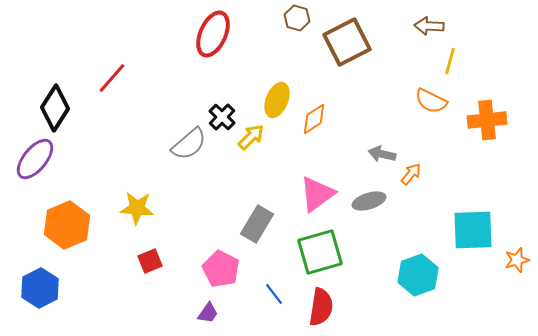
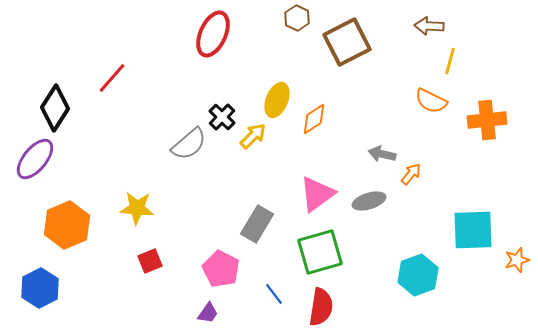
brown hexagon: rotated 10 degrees clockwise
yellow arrow: moved 2 px right, 1 px up
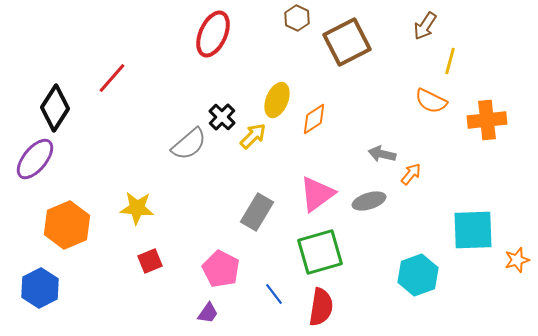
brown arrow: moved 4 px left; rotated 60 degrees counterclockwise
gray rectangle: moved 12 px up
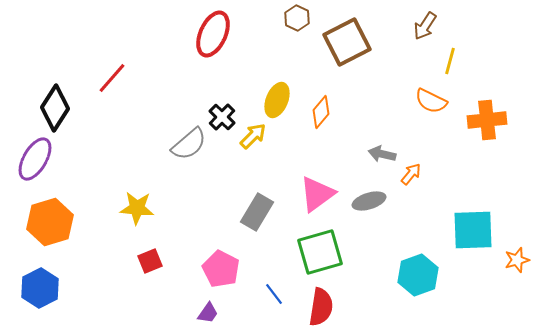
orange diamond: moved 7 px right, 7 px up; rotated 16 degrees counterclockwise
purple ellipse: rotated 9 degrees counterclockwise
orange hexagon: moved 17 px left, 3 px up; rotated 6 degrees clockwise
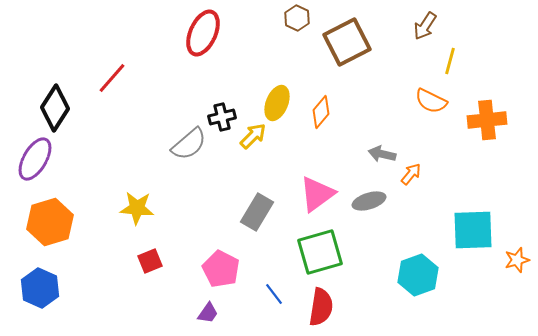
red ellipse: moved 10 px left, 1 px up
yellow ellipse: moved 3 px down
black cross: rotated 32 degrees clockwise
blue hexagon: rotated 9 degrees counterclockwise
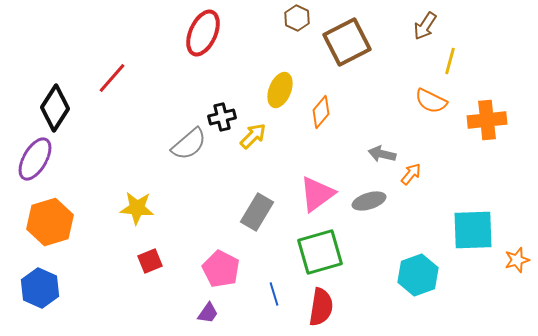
yellow ellipse: moved 3 px right, 13 px up
blue line: rotated 20 degrees clockwise
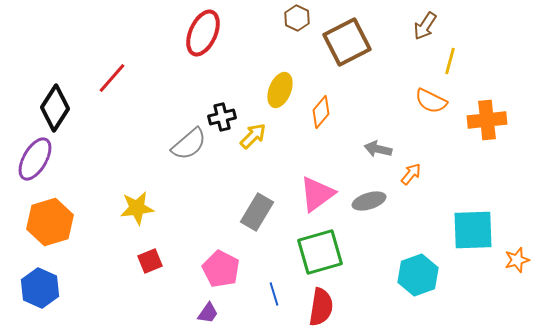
gray arrow: moved 4 px left, 5 px up
yellow star: rotated 12 degrees counterclockwise
